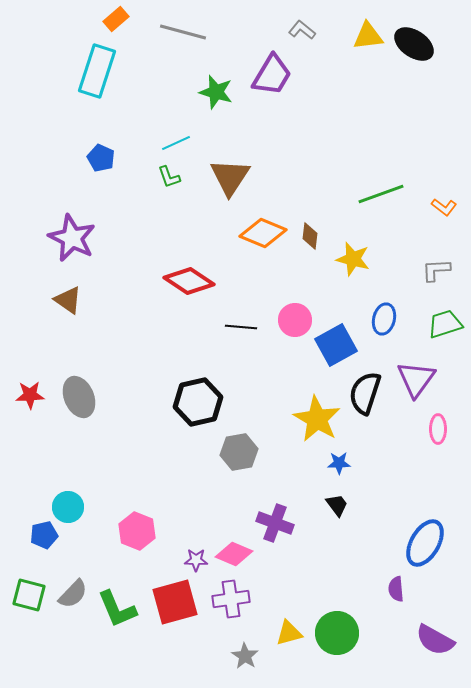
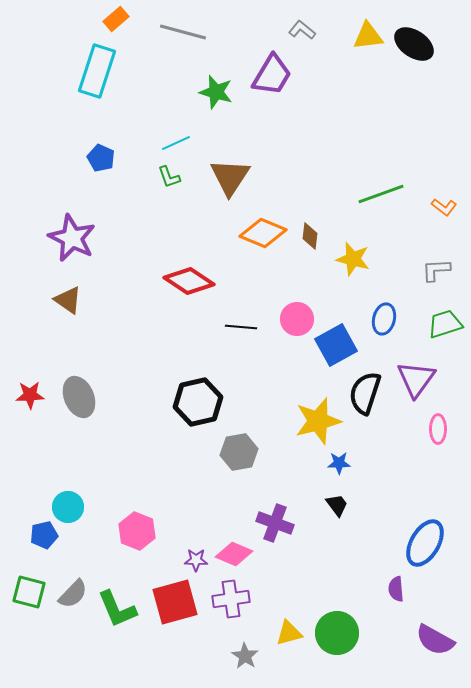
pink circle at (295, 320): moved 2 px right, 1 px up
yellow star at (317, 419): moved 1 px right, 2 px down; rotated 27 degrees clockwise
green square at (29, 595): moved 3 px up
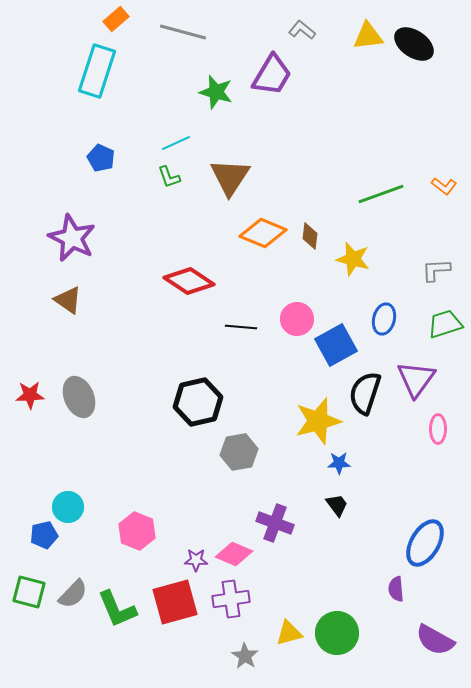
orange L-shape at (444, 207): moved 21 px up
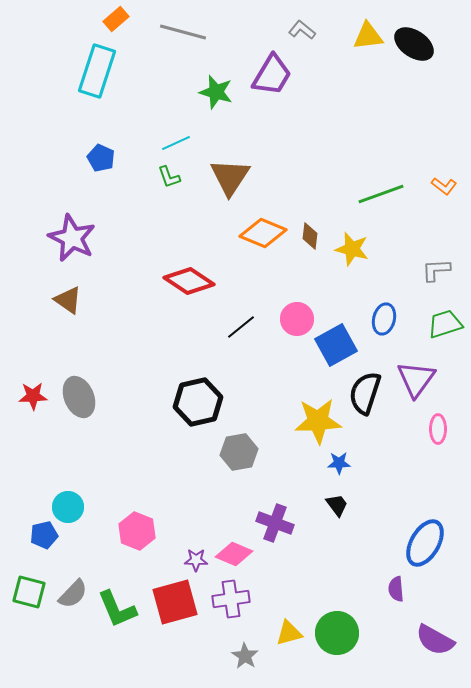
yellow star at (353, 259): moved 1 px left, 10 px up
black line at (241, 327): rotated 44 degrees counterclockwise
red star at (30, 395): moved 3 px right, 1 px down
yellow star at (318, 421): rotated 12 degrees clockwise
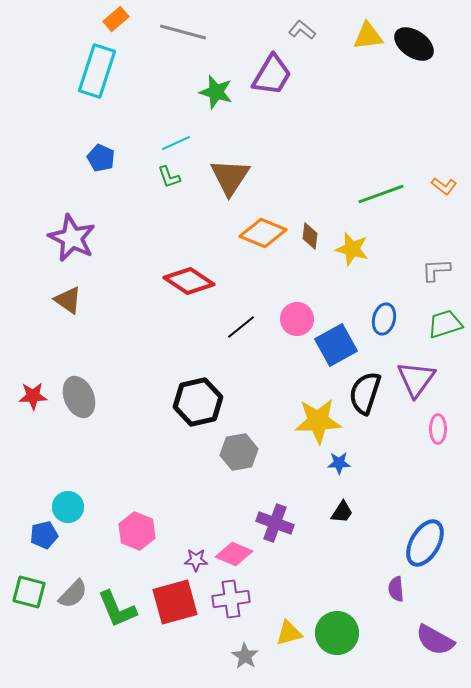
black trapezoid at (337, 505): moved 5 px right, 7 px down; rotated 70 degrees clockwise
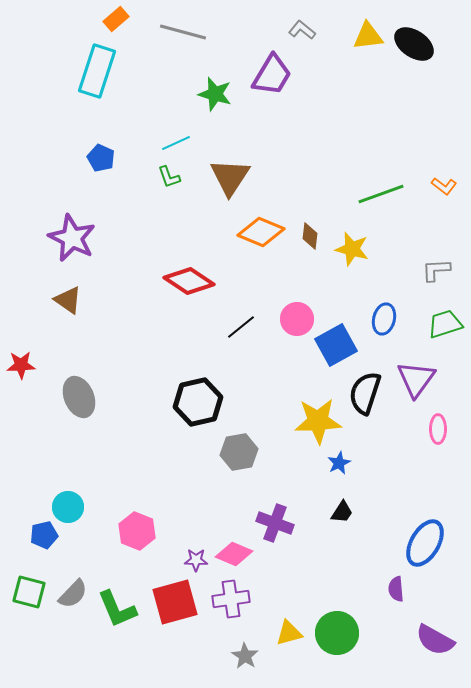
green star at (216, 92): moved 1 px left, 2 px down
orange diamond at (263, 233): moved 2 px left, 1 px up
red star at (33, 396): moved 12 px left, 31 px up
blue star at (339, 463): rotated 25 degrees counterclockwise
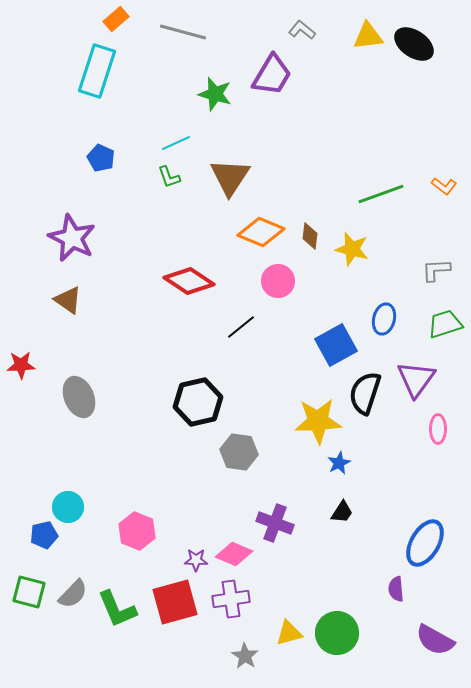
pink circle at (297, 319): moved 19 px left, 38 px up
gray hexagon at (239, 452): rotated 18 degrees clockwise
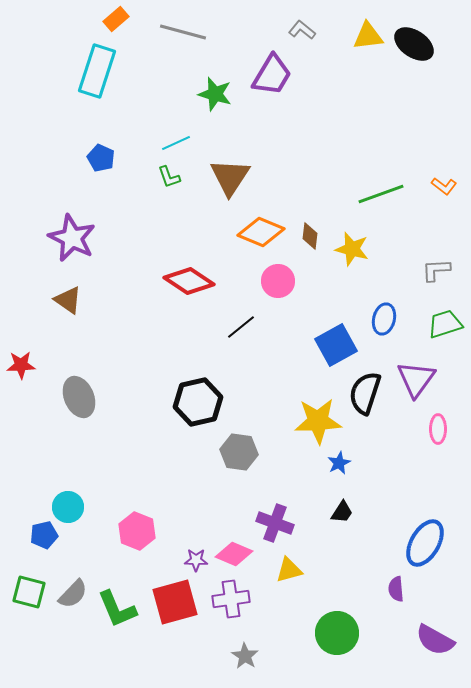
yellow triangle at (289, 633): moved 63 px up
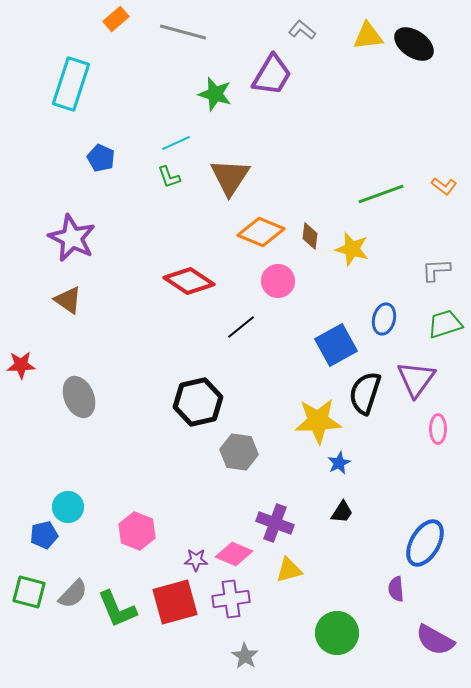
cyan rectangle at (97, 71): moved 26 px left, 13 px down
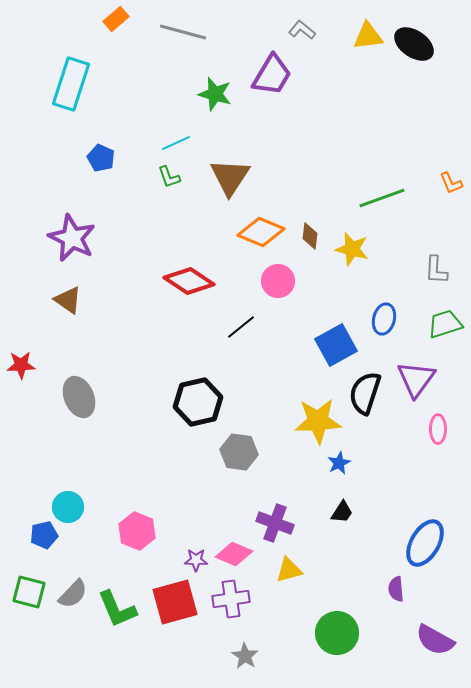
orange L-shape at (444, 186): moved 7 px right, 3 px up; rotated 30 degrees clockwise
green line at (381, 194): moved 1 px right, 4 px down
gray L-shape at (436, 270): rotated 84 degrees counterclockwise
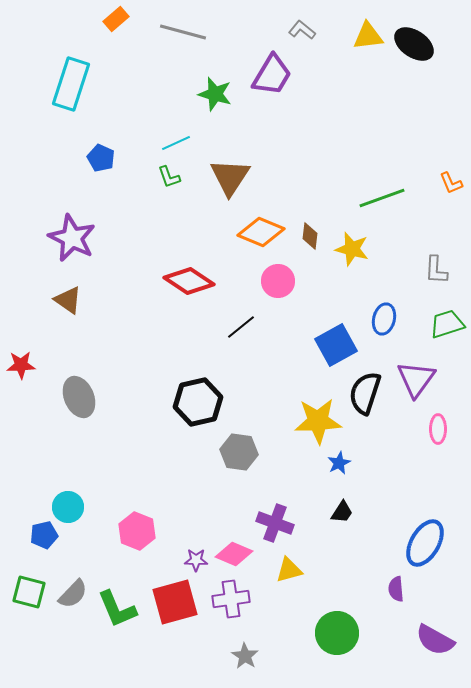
green trapezoid at (445, 324): moved 2 px right
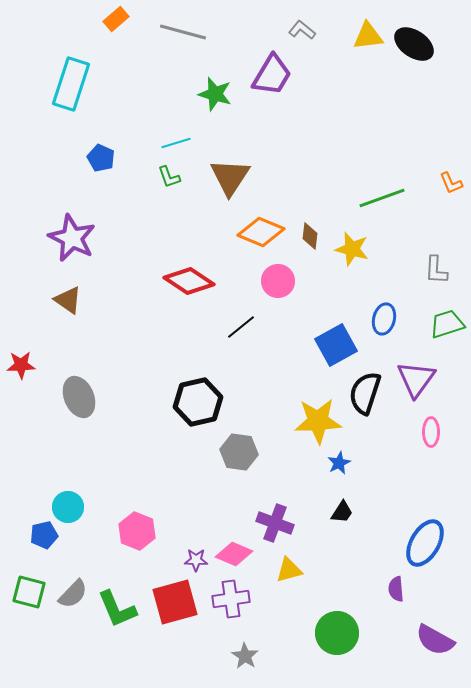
cyan line at (176, 143): rotated 8 degrees clockwise
pink ellipse at (438, 429): moved 7 px left, 3 px down
